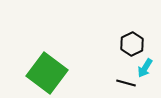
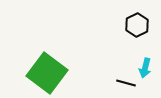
black hexagon: moved 5 px right, 19 px up
cyan arrow: rotated 18 degrees counterclockwise
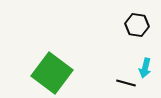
black hexagon: rotated 25 degrees counterclockwise
green square: moved 5 px right
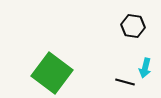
black hexagon: moved 4 px left, 1 px down
black line: moved 1 px left, 1 px up
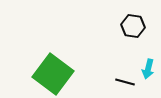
cyan arrow: moved 3 px right, 1 px down
green square: moved 1 px right, 1 px down
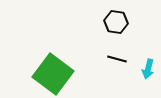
black hexagon: moved 17 px left, 4 px up
black line: moved 8 px left, 23 px up
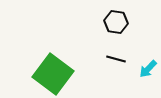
black line: moved 1 px left
cyan arrow: rotated 30 degrees clockwise
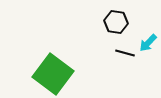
black line: moved 9 px right, 6 px up
cyan arrow: moved 26 px up
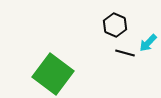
black hexagon: moved 1 px left, 3 px down; rotated 15 degrees clockwise
